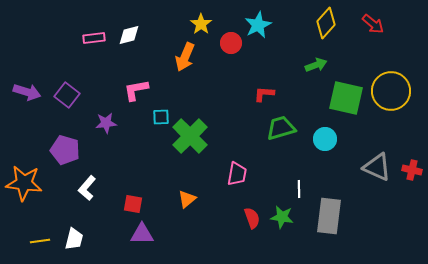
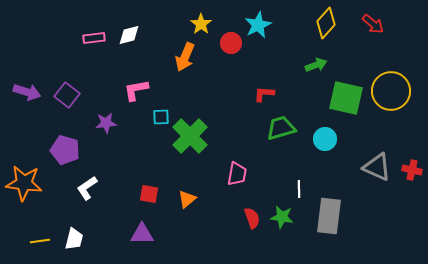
white L-shape: rotated 15 degrees clockwise
red square: moved 16 px right, 10 px up
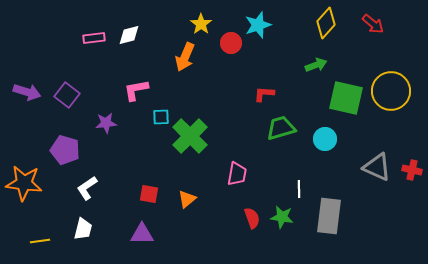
cyan star: rotated 8 degrees clockwise
white trapezoid: moved 9 px right, 10 px up
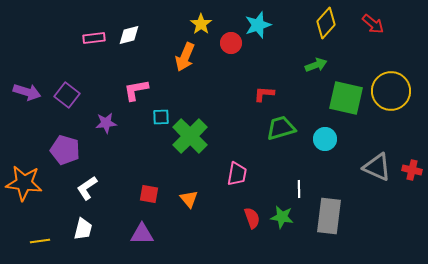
orange triangle: moved 2 px right; rotated 30 degrees counterclockwise
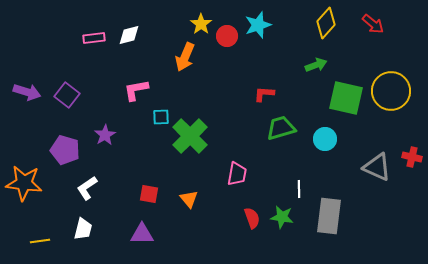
red circle: moved 4 px left, 7 px up
purple star: moved 1 px left, 12 px down; rotated 25 degrees counterclockwise
red cross: moved 13 px up
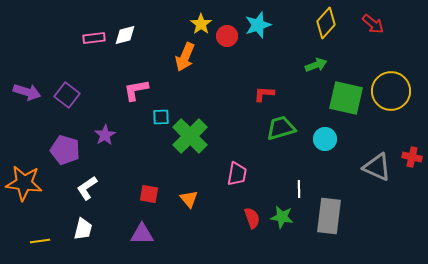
white diamond: moved 4 px left
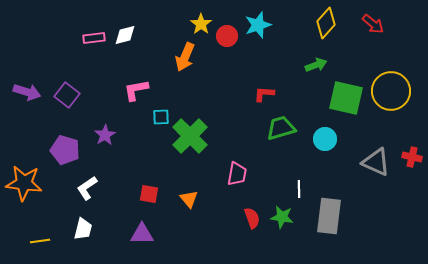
gray triangle: moved 1 px left, 5 px up
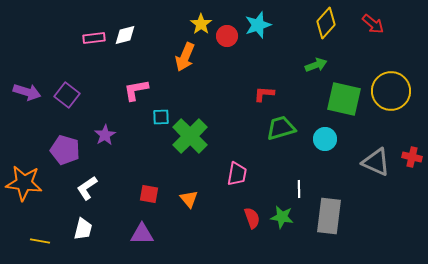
green square: moved 2 px left, 1 px down
yellow line: rotated 18 degrees clockwise
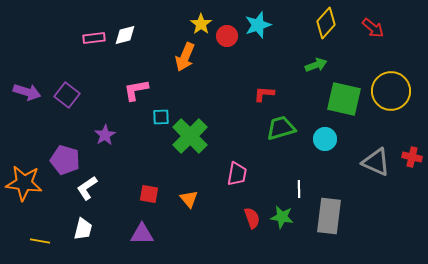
red arrow: moved 4 px down
purple pentagon: moved 10 px down
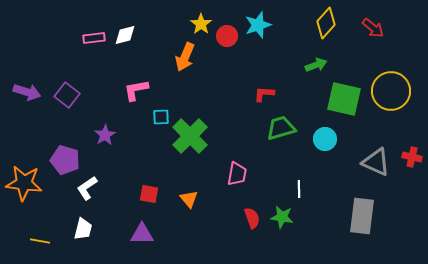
gray rectangle: moved 33 px right
